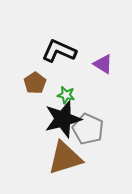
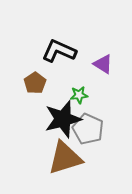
green star: moved 13 px right; rotated 18 degrees counterclockwise
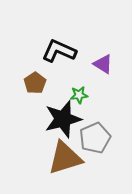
gray pentagon: moved 7 px right, 9 px down; rotated 24 degrees clockwise
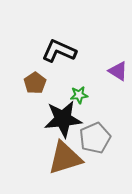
purple triangle: moved 15 px right, 7 px down
black star: rotated 9 degrees clockwise
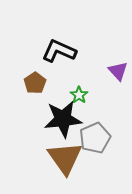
purple triangle: rotated 15 degrees clockwise
green star: rotated 30 degrees counterclockwise
brown triangle: rotated 48 degrees counterclockwise
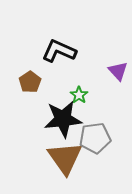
brown pentagon: moved 5 px left, 1 px up
gray pentagon: rotated 16 degrees clockwise
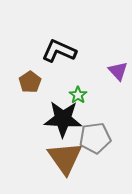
green star: moved 1 px left
black star: rotated 9 degrees clockwise
